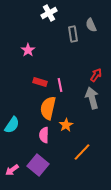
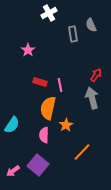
pink arrow: moved 1 px right, 1 px down
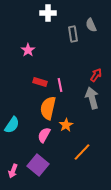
white cross: moved 1 px left; rotated 28 degrees clockwise
pink semicircle: rotated 28 degrees clockwise
pink arrow: rotated 32 degrees counterclockwise
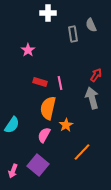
pink line: moved 2 px up
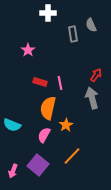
cyan semicircle: rotated 78 degrees clockwise
orange line: moved 10 px left, 4 px down
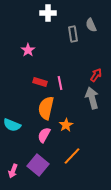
orange semicircle: moved 2 px left
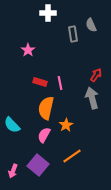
cyan semicircle: rotated 24 degrees clockwise
orange line: rotated 12 degrees clockwise
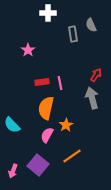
red rectangle: moved 2 px right; rotated 24 degrees counterclockwise
pink semicircle: moved 3 px right
